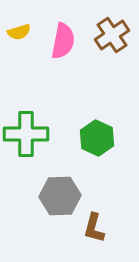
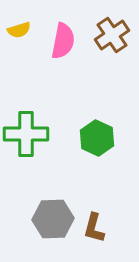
yellow semicircle: moved 2 px up
gray hexagon: moved 7 px left, 23 px down
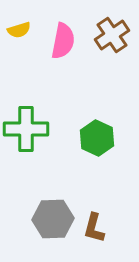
green cross: moved 5 px up
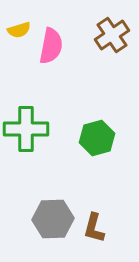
pink semicircle: moved 12 px left, 5 px down
green hexagon: rotated 20 degrees clockwise
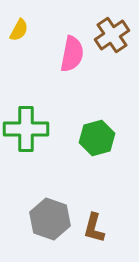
yellow semicircle: rotated 45 degrees counterclockwise
pink semicircle: moved 21 px right, 8 px down
gray hexagon: moved 3 px left; rotated 21 degrees clockwise
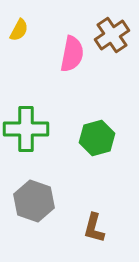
gray hexagon: moved 16 px left, 18 px up
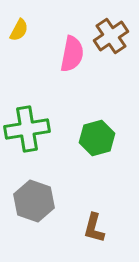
brown cross: moved 1 px left, 1 px down
green cross: moved 1 px right; rotated 9 degrees counterclockwise
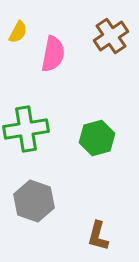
yellow semicircle: moved 1 px left, 2 px down
pink semicircle: moved 19 px left
green cross: moved 1 px left
brown L-shape: moved 4 px right, 8 px down
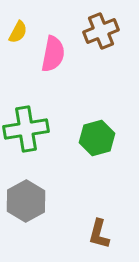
brown cross: moved 10 px left, 5 px up; rotated 12 degrees clockwise
gray hexagon: moved 8 px left; rotated 12 degrees clockwise
brown L-shape: moved 1 px right, 2 px up
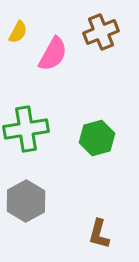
brown cross: moved 1 px down
pink semicircle: rotated 18 degrees clockwise
